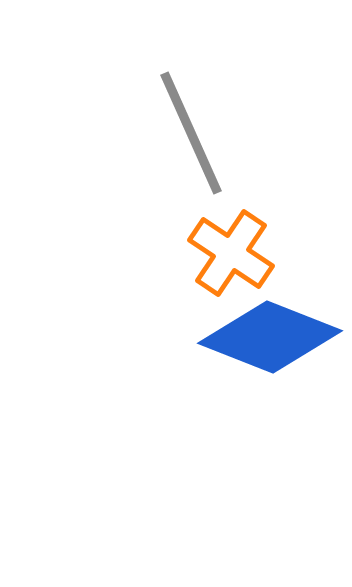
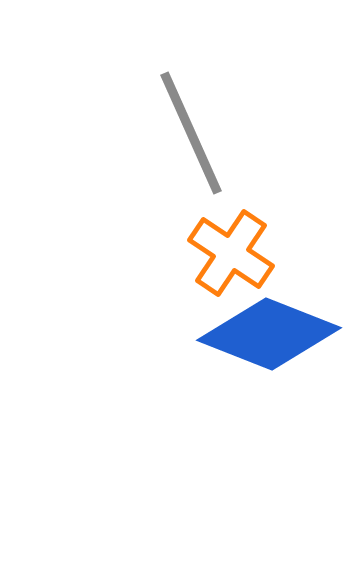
blue diamond: moved 1 px left, 3 px up
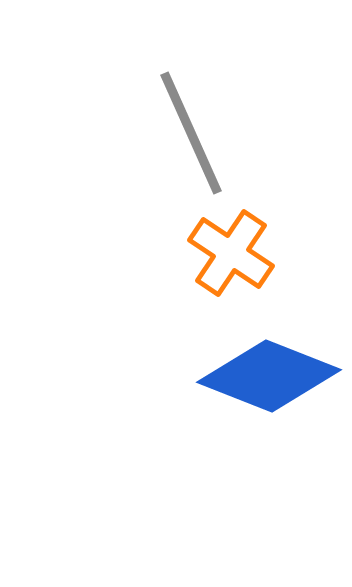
blue diamond: moved 42 px down
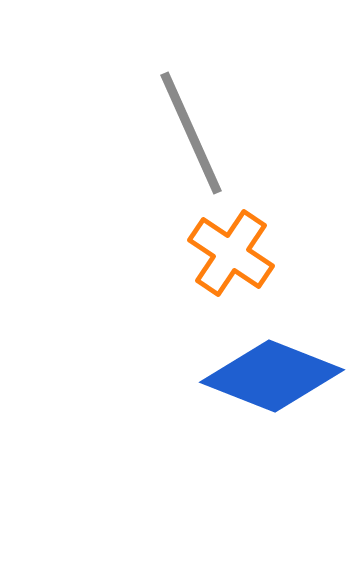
blue diamond: moved 3 px right
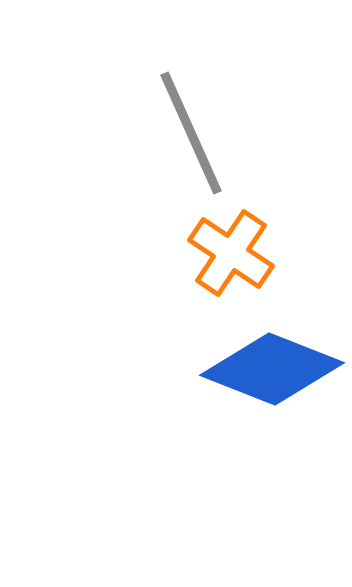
blue diamond: moved 7 px up
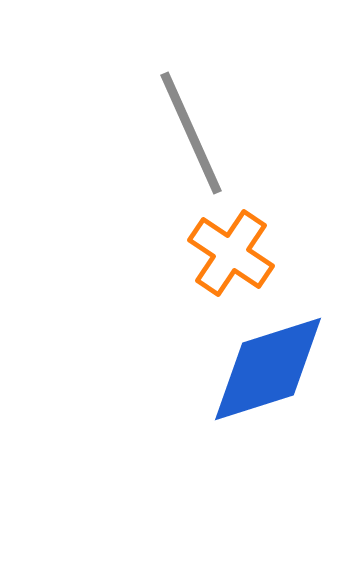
blue diamond: moved 4 px left; rotated 39 degrees counterclockwise
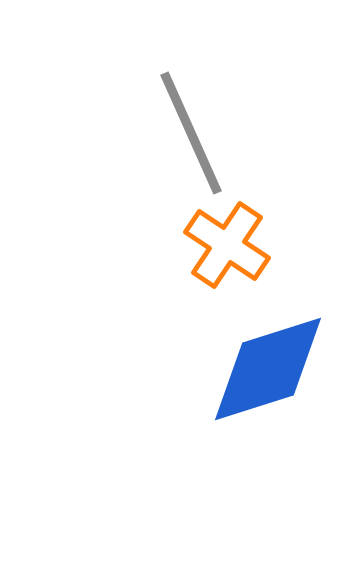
orange cross: moved 4 px left, 8 px up
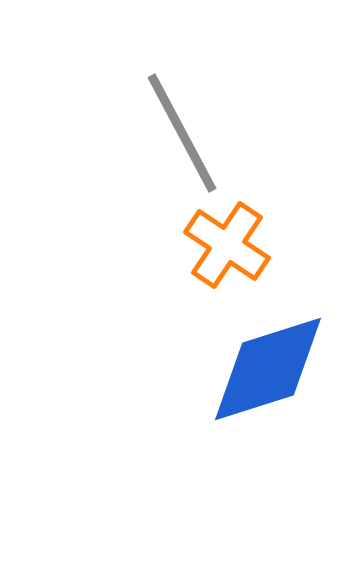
gray line: moved 9 px left; rotated 4 degrees counterclockwise
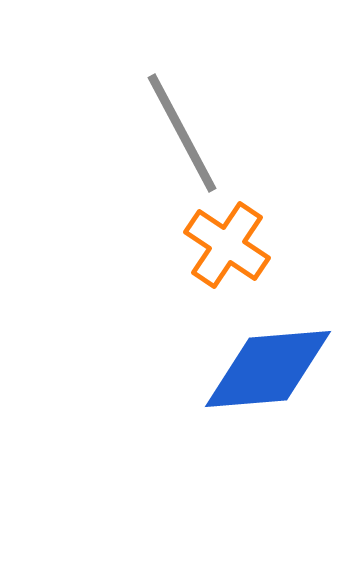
blue diamond: rotated 13 degrees clockwise
